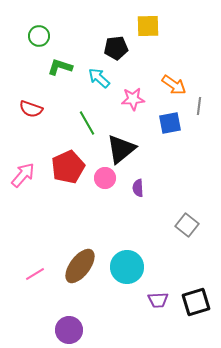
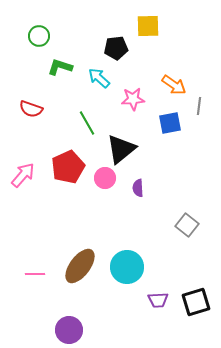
pink line: rotated 30 degrees clockwise
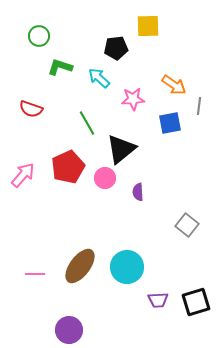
purple semicircle: moved 4 px down
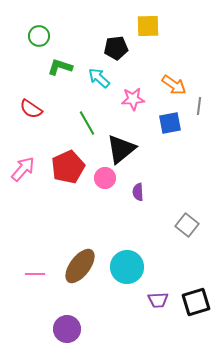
red semicircle: rotated 15 degrees clockwise
pink arrow: moved 6 px up
purple circle: moved 2 px left, 1 px up
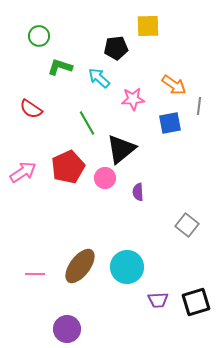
pink arrow: moved 3 px down; rotated 16 degrees clockwise
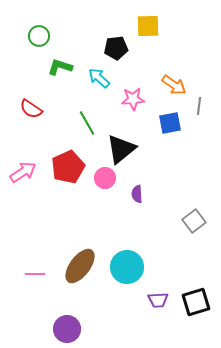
purple semicircle: moved 1 px left, 2 px down
gray square: moved 7 px right, 4 px up; rotated 15 degrees clockwise
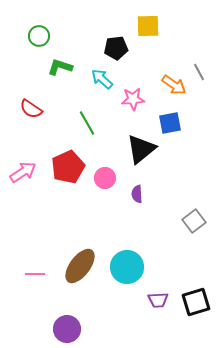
cyan arrow: moved 3 px right, 1 px down
gray line: moved 34 px up; rotated 36 degrees counterclockwise
black triangle: moved 20 px right
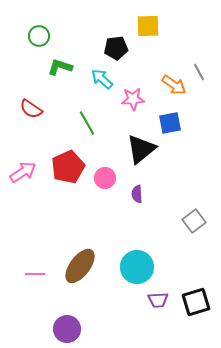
cyan circle: moved 10 px right
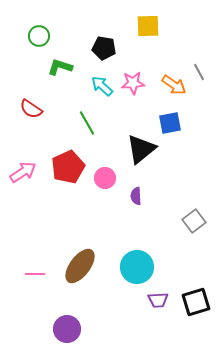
black pentagon: moved 12 px left; rotated 15 degrees clockwise
cyan arrow: moved 7 px down
pink star: moved 16 px up
purple semicircle: moved 1 px left, 2 px down
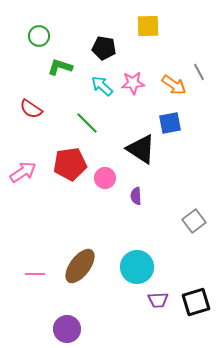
green line: rotated 15 degrees counterclockwise
black triangle: rotated 48 degrees counterclockwise
red pentagon: moved 2 px right, 3 px up; rotated 16 degrees clockwise
